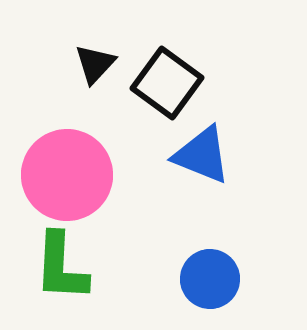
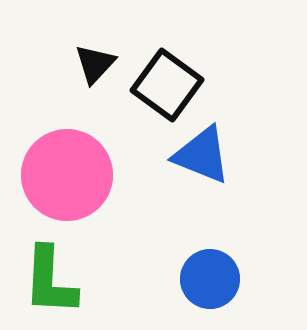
black square: moved 2 px down
green L-shape: moved 11 px left, 14 px down
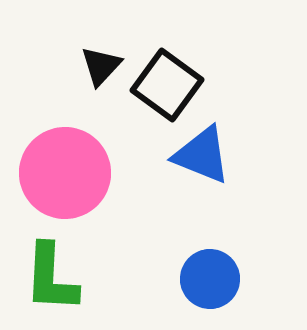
black triangle: moved 6 px right, 2 px down
pink circle: moved 2 px left, 2 px up
green L-shape: moved 1 px right, 3 px up
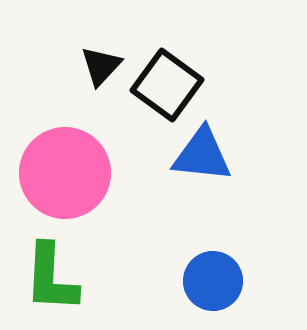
blue triangle: rotated 16 degrees counterclockwise
blue circle: moved 3 px right, 2 px down
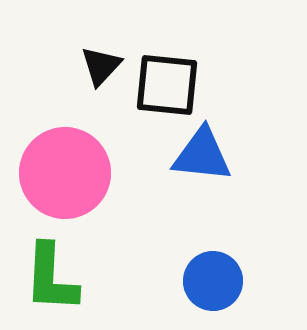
black square: rotated 30 degrees counterclockwise
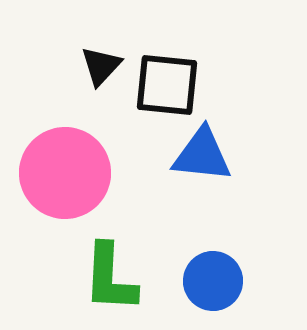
green L-shape: moved 59 px right
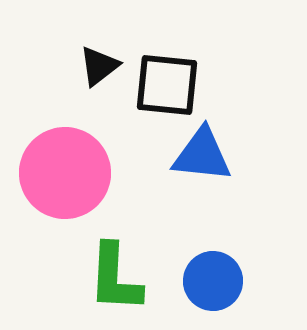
black triangle: moved 2 px left; rotated 9 degrees clockwise
green L-shape: moved 5 px right
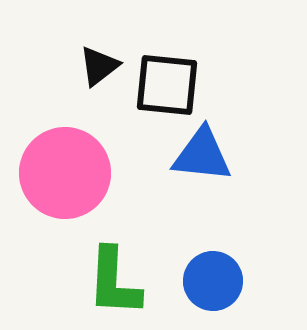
green L-shape: moved 1 px left, 4 px down
